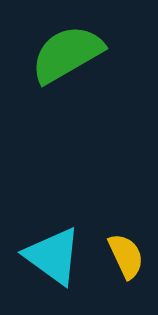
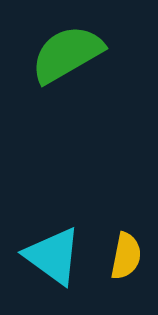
yellow semicircle: rotated 36 degrees clockwise
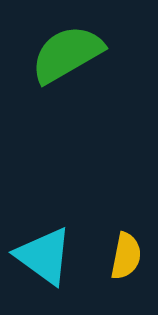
cyan triangle: moved 9 px left
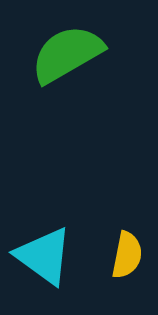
yellow semicircle: moved 1 px right, 1 px up
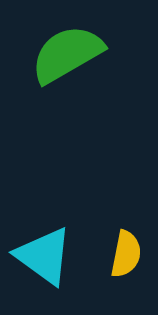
yellow semicircle: moved 1 px left, 1 px up
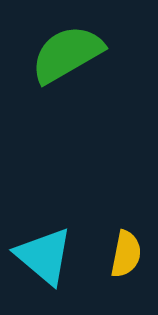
cyan triangle: rotated 4 degrees clockwise
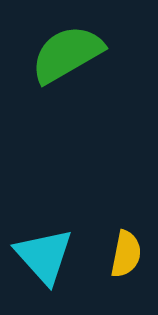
cyan triangle: rotated 8 degrees clockwise
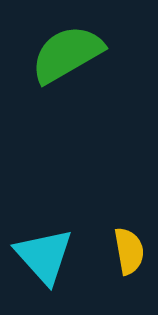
yellow semicircle: moved 3 px right, 3 px up; rotated 21 degrees counterclockwise
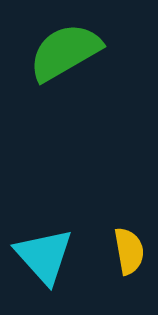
green semicircle: moved 2 px left, 2 px up
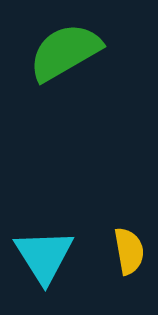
cyan triangle: rotated 10 degrees clockwise
